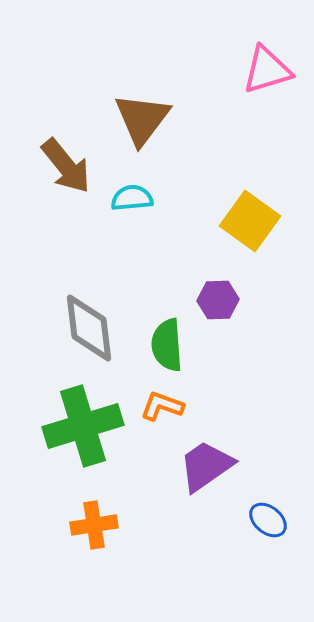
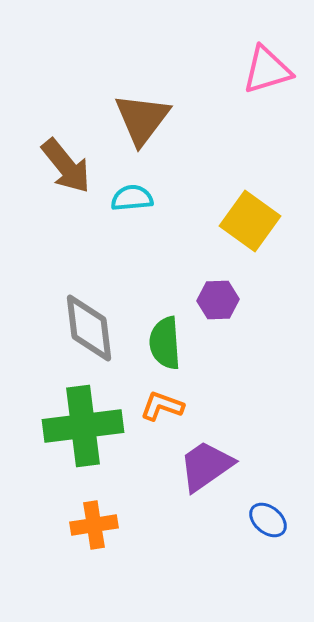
green semicircle: moved 2 px left, 2 px up
green cross: rotated 10 degrees clockwise
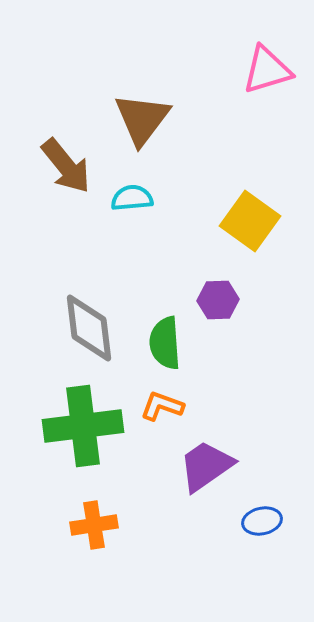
blue ellipse: moved 6 px left, 1 px down; rotated 51 degrees counterclockwise
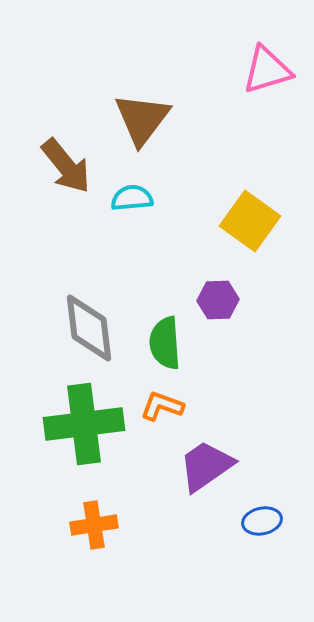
green cross: moved 1 px right, 2 px up
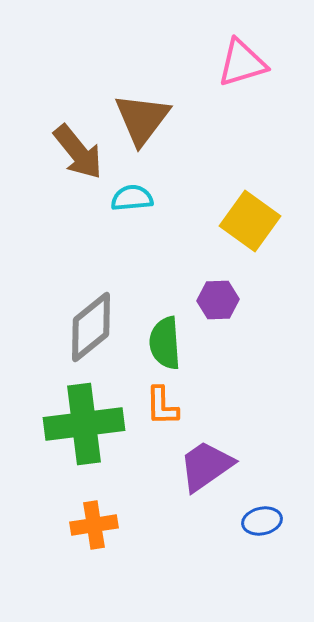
pink triangle: moved 25 px left, 7 px up
brown arrow: moved 12 px right, 14 px up
gray diamond: moved 2 px right, 1 px up; rotated 58 degrees clockwise
orange L-shape: rotated 111 degrees counterclockwise
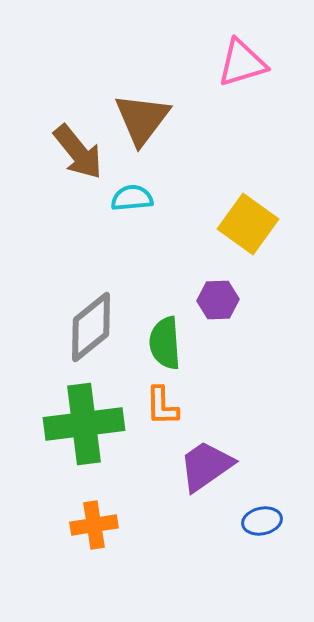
yellow square: moved 2 px left, 3 px down
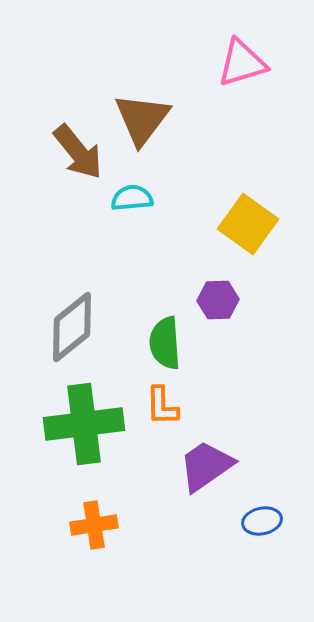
gray diamond: moved 19 px left
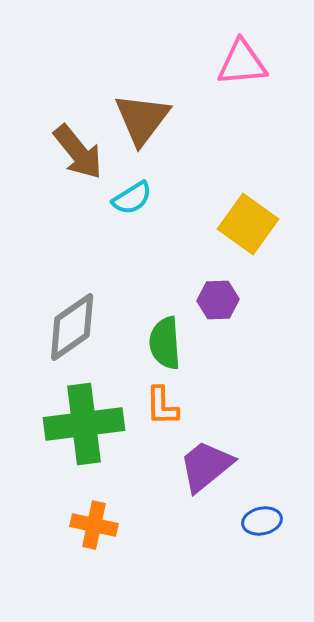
pink triangle: rotated 12 degrees clockwise
cyan semicircle: rotated 153 degrees clockwise
gray diamond: rotated 4 degrees clockwise
purple trapezoid: rotated 4 degrees counterclockwise
orange cross: rotated 21 degrees clockwise
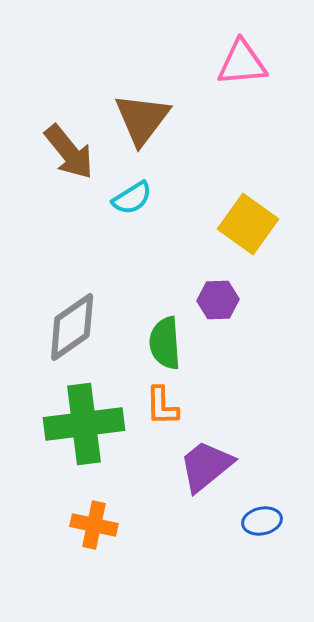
brown arrow: moved 9 px left
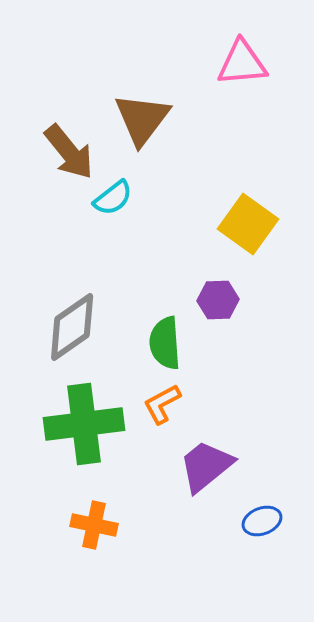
cyan semicircle: moved 19 px left; rotated 6 degrees counterclockwise
orange L-shape: moved 2 px up; rotated 63 degrees clockwise
blue ellipse: rotated 9 degrees counterclockwise
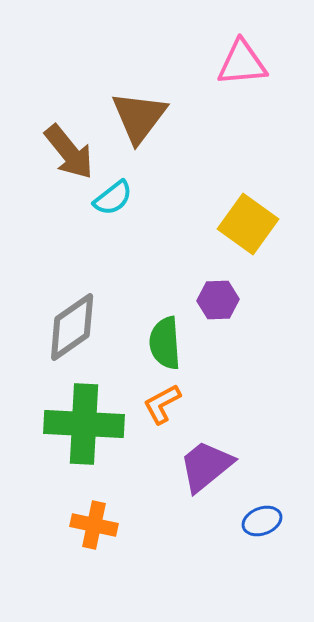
brown triangle: moved 3 px left, 2 px up
green cross: rotated 10 degrees clockwise
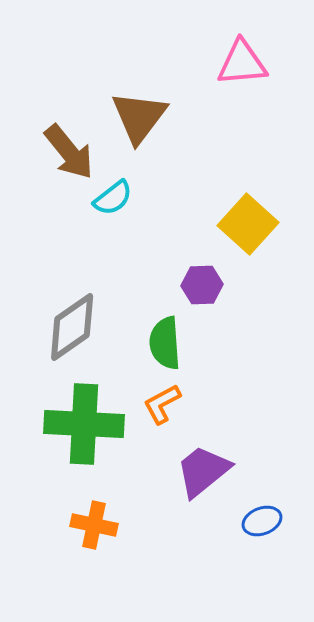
yellow square: rotated 6 degrees clockwise
purple hexagon: moved 16 px left, 15 px up
purple trapezoid: moved 3 px left, 5 px down
